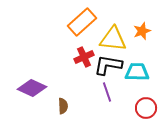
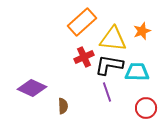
black L-shape: moved 1 px right
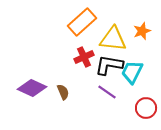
cyan trapezoid: moved 5 px left; rotated 65 degrees counterclockwise
purple line: rotated 36 degrees counterclockwise
brown semicircle: moved 14 px up; rotated 21 degrees counterclockwise
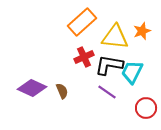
yellow triangle: moved 2 px right, 2 px up
brown semicircle: moved 1 px left, 1 px up
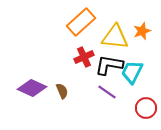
orange rectangle: moved 1 px left
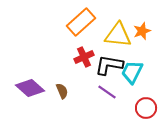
yellow triangle: moved 3 px right, 2 px up
purple diamond: moved 2 px left; rotated 16 degrees clockwise
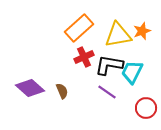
orange rectangle: moved 2 px left, 6 px down
yellow triangle: rotated 16 degrees counterclockwise
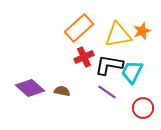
brown semicircle: rotated 56 degrees counterclockwise
red circle: moved 3 px left
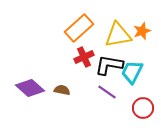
brown semicircle: moved 1 px up
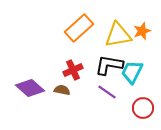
red cross: moved 11 px left, 13 px down
